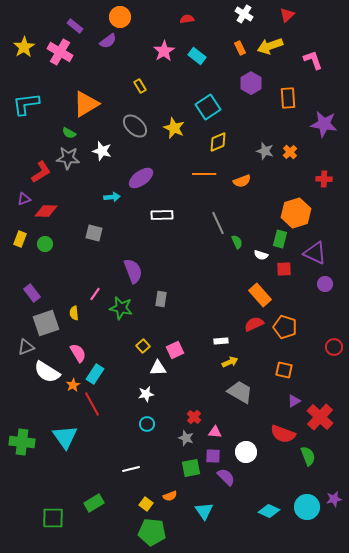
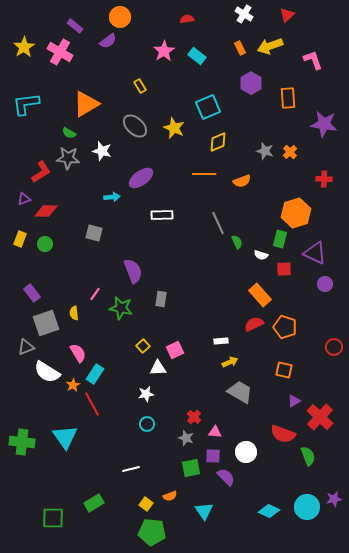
cyan square at (208, 107): rotated 10 degrees clockwise
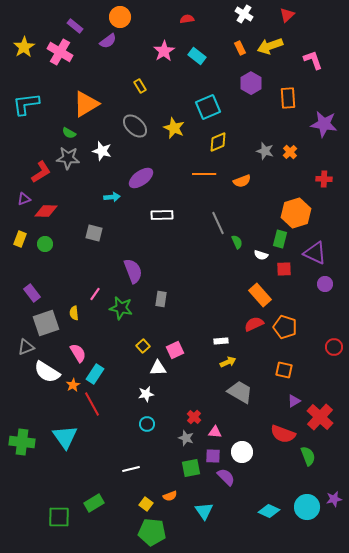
yellow arrow at (230, 362): moved 2 px left
white circle at (246, 452): moved 4 px left
green square at (53, 518): moved 6 px right, 1 px up
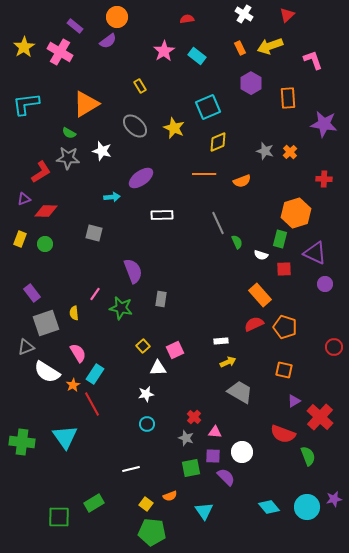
orange circle at (120, 17): moved 3 px left
cyan diamond at (269, 511): moved 4 px up; rotated 25 degrees clockwise
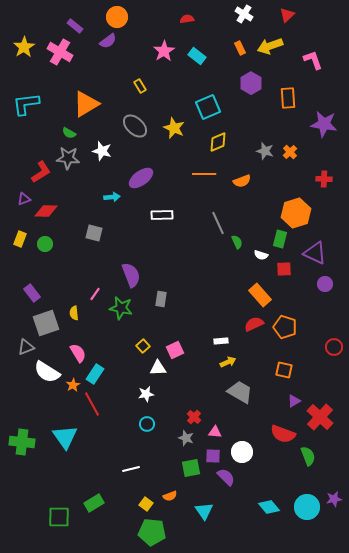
purple semicircle at (133, 271): moved 2 px left, 4 px down
